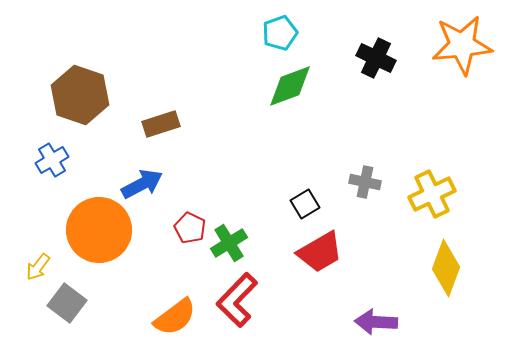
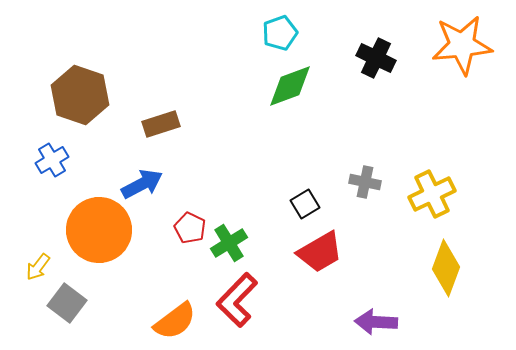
orange semicircle: moved 4 px down
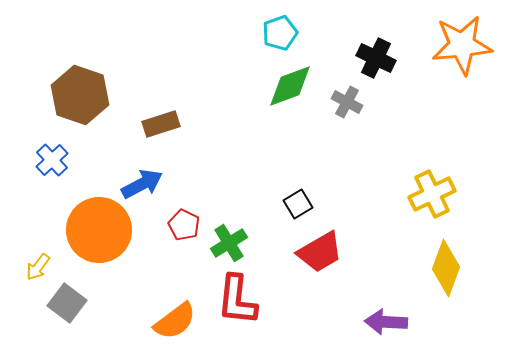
blue cross: rotated 12 degrees counterclockwise
gray cross: moved 18 px left, 80 px up; rotated 16 degrees clockwise
black square: moved 7 px left
red pentagon: moved 6 px left, 3 px up
red L-shape: rotated 38 degrees counterclockwise
purple arrow: moved 10 px right
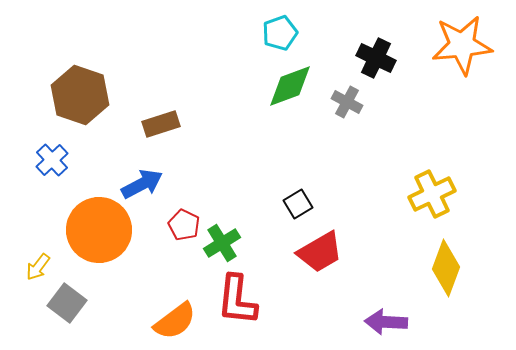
green cross: moved 7 px left
